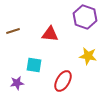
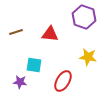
purple hexagon: moved 1 px left
brown line: moved 3 px right, 1 px down
yellow star: moved 1 px down
purple star: moved 3 px right, 1 px up; rotated 16 degrees clockwise
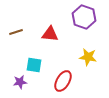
purple star: rotated 16 degrees counterclockwise
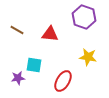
brown line: moved 1 px right, 2 px up; rotated 48 degrees clockwise
purple star: moved 2 px left, 4 px up
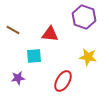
brown line: moved 4 px left
cyan square: moved 9 px up; rotated 14 degrees counterclockwise
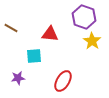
brown line: moved 2 px left, 2 px up
yellow star: moved 4 px right, 16 px up; rotated 24 degrees clockwise
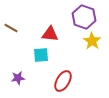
cyan square: moved 7 px right, 1 px up
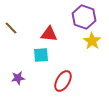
brown line: rotated 16 degrees clockwise
red triangle: moved 1 px left
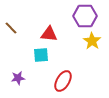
purple hexagon: moved 1 px right, 1 px up; rotated 20 degrees counterclockwise
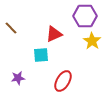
red triangle: moved 5 px right; rotated 30 degrees counterclockwise
